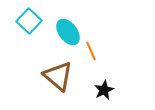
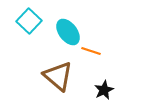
orange line: rotated 48 degrees counterclockwise
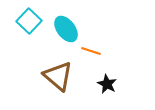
cyan ellipse: moved 2 px left, 3 px up
black star: moved 3 px right, 6 px up; rotated 18 degrees counterclockwise
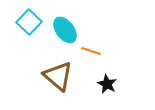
cyan square: moved 1 px down
cyan ellipse: moved 1 px left, 1 px down
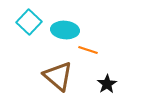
cyan ellipse: rotated 48 degrees counterclockwise
orange line: moved 3 px left, 1 px up
black star: rotated 12 degrees clockwise
